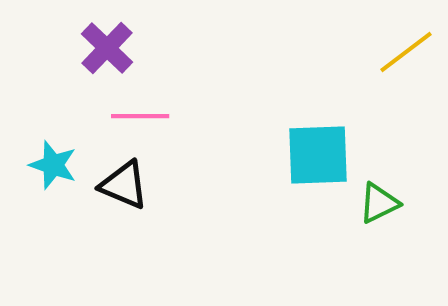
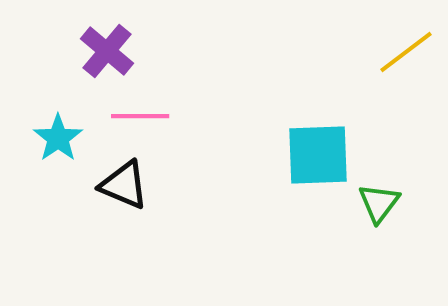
purple cross: moved 3 px down; rotated 4 degrees counterclockwise
cyan star: moved 5 px right, 27 px up; rotated 18 degrees clockwise
green triangle: rotated 27 degrees counterclockwise
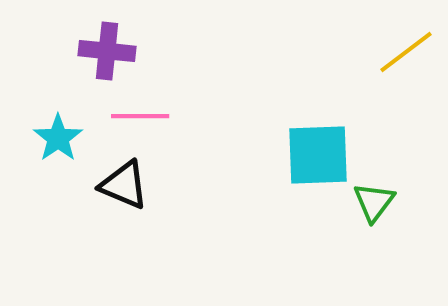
purple cross: rotated 34 degrees counterclockwise
green triangle: moved 5 px left, 1 px up
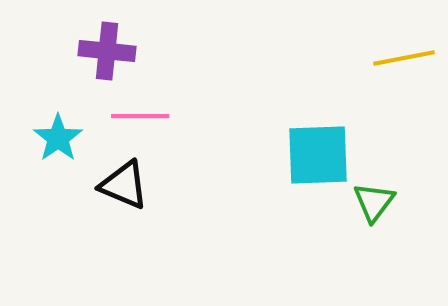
yellow line: moved 2 px left, 6 px down; rotated 26 degrees clockwise
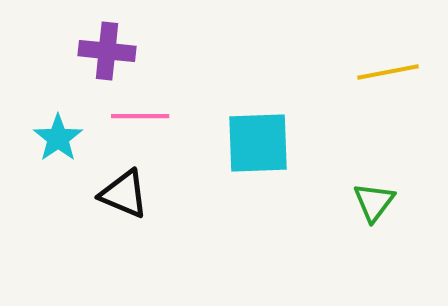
yellow line: moved 16 px left, 14 px down
cyan square: moved 60 px left, 12 px up
black triangle: moved 9 px down
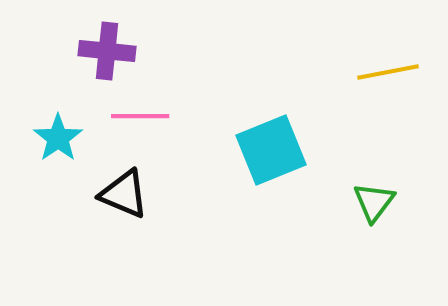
cyan square: moved 13 px right, 7 px down; rotated 20 degrees counterclockwise
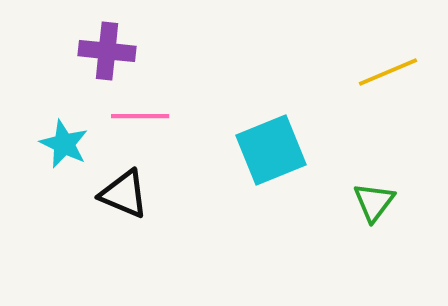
yellow line: rotated 12 degrees counterclockwise
cyan star: moved 6 px right, 6 px down; rotated 12 degrees counterclockwise
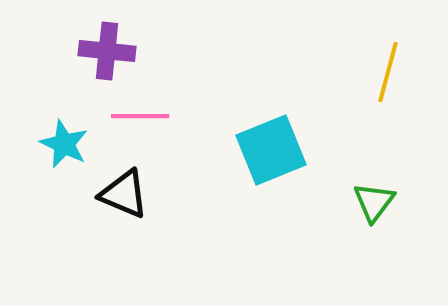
yellow line: rotated 52 degrees counterclockwise
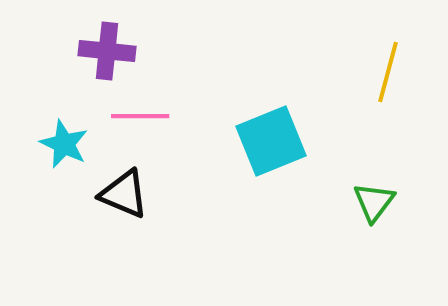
cyan square: moved 9 px up
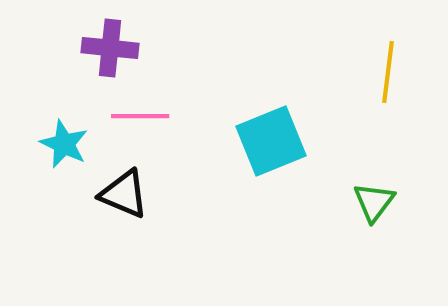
purple cross: moved 3 px right, 3 px up
yellow line: rotated 8 degrees counterclockwise
